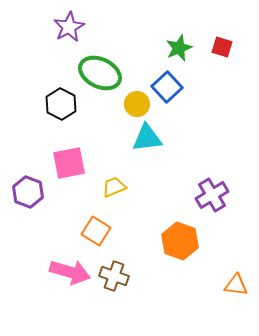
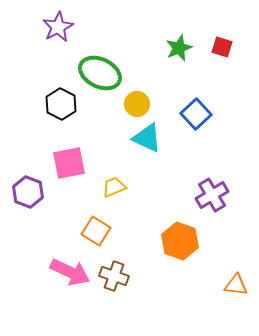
purple star: moved 11 px left
blue square: moved 29 px right, 27 px down
cyan triangle: rotated 32 degrees clockwise
pink arrow: rotated 9 degrees clockwise
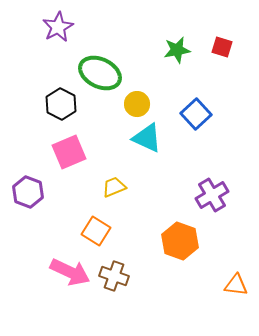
green star: moved 2 px left, 2 px down; rotated 12 degrees clockwise
pink square: moved 11 px up; rotated 12 degrees counterclockwise
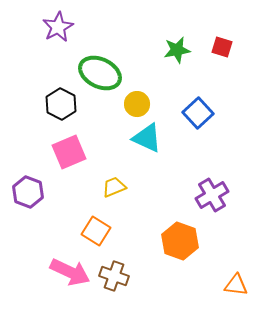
blue square: moved 2 px right, 1 px up
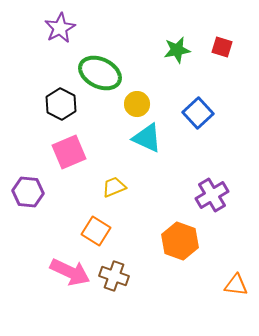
purple star: moved 2 px right, 1 px down
purple hexagon: rotated 16 degrees counterclockwise
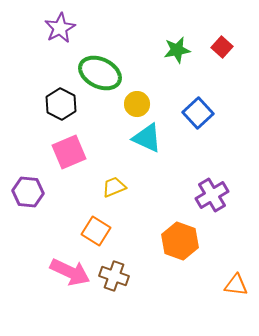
red square: rotated 25 degrees clockwise
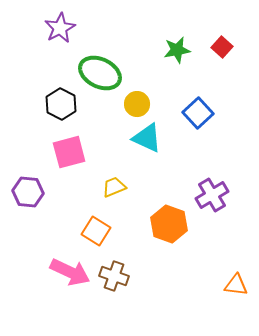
pink square: rotated 8 degrees clockwise
orange hexagon: moved 11 px left, 17 px up
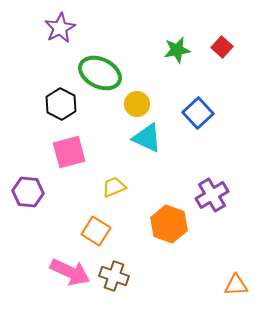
orange triangle: rotated 10 degrees counterclockwise
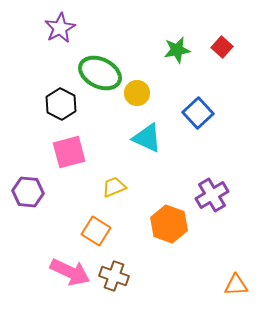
yellow circle: moved 11 px up
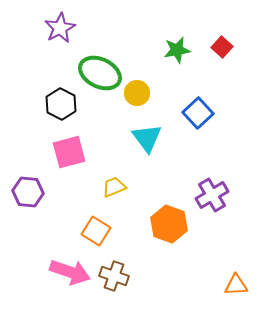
cyan triangle: rotated 28 degrees clockwise
pink arrow: rotated 6 degrees counterclockwise
